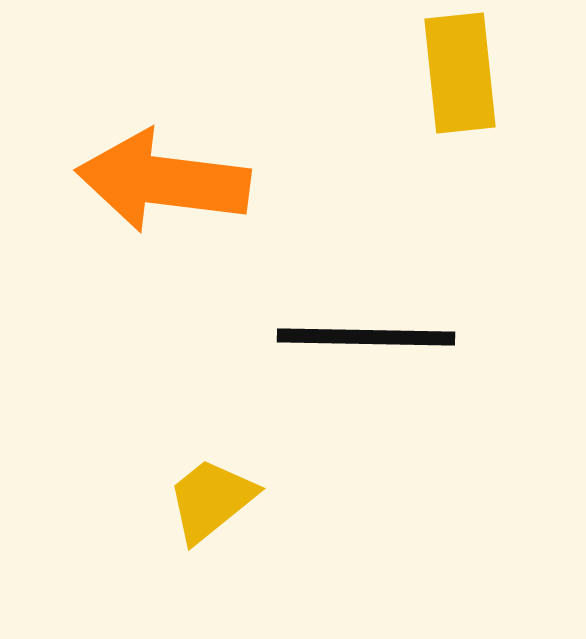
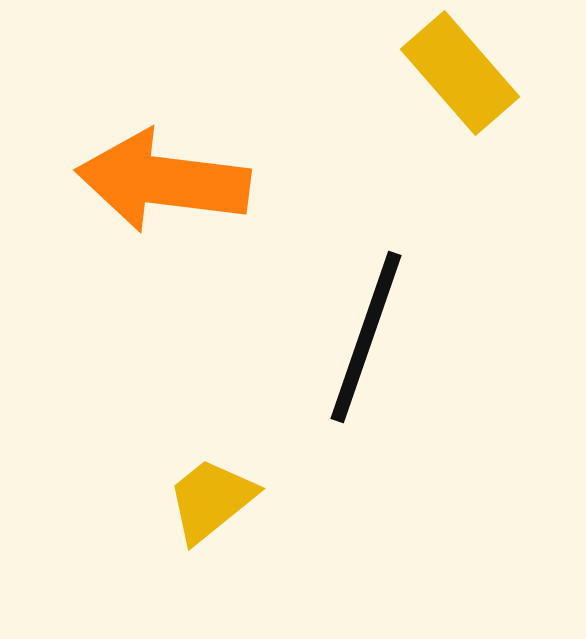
yellow rectangle: rotated 35 degrees counterclockwise
black line: rotated 72 degrees counterclockwise
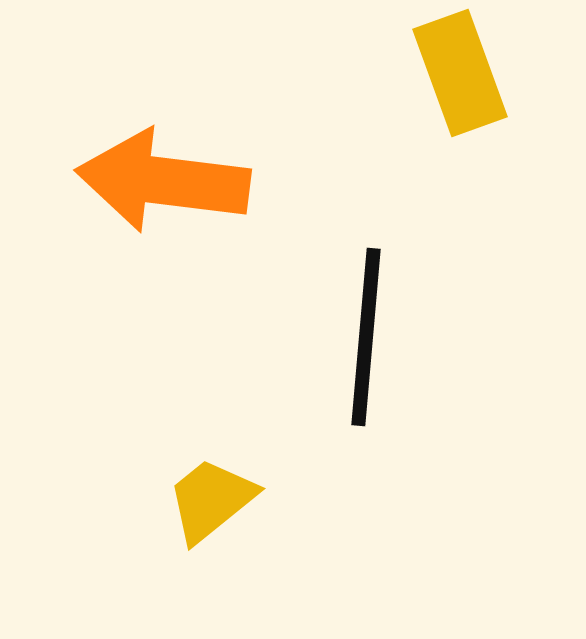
yellow rectangle: rotated 21 degrees clockwise
black line: rotated 14 degrees counterclockwise
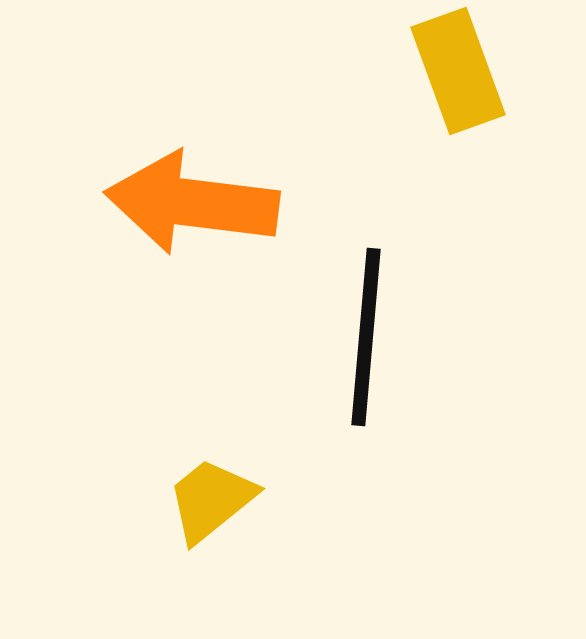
yellow rectangle: moved 2 px left, 2 px up
orange arrow: moved 29 px right, 22 px down
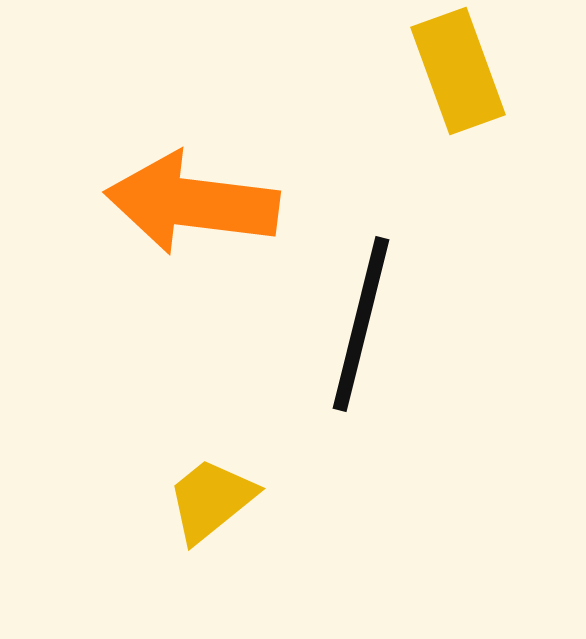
black line: moved 5 px left, 13 px up; rotated 9 degrees clockwise
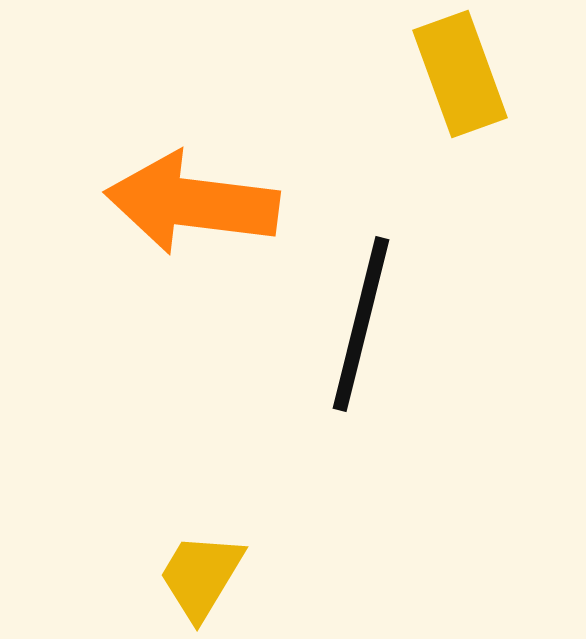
yellow rectangle: moved 2 px right, 3 px down
yellow trapezoid: moved 10 px left, 76 px down; rotated 20 degrees counterclockwise
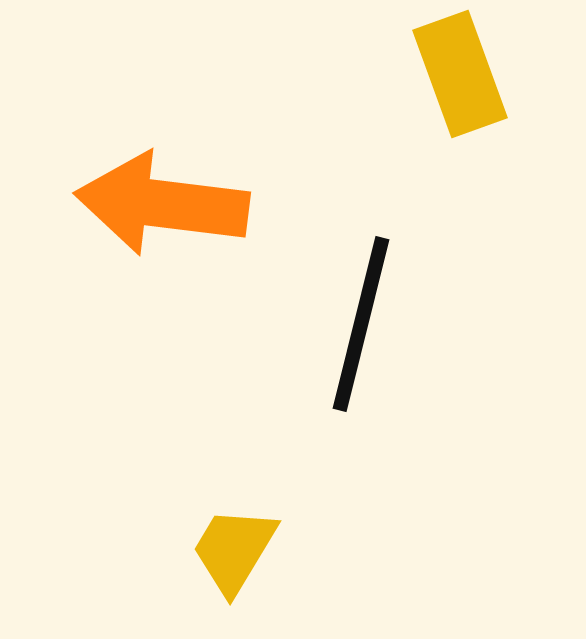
orange arrow: moved 30 px left, 1 px down
yellow trapezoid: moved 33 px right, 26 px up
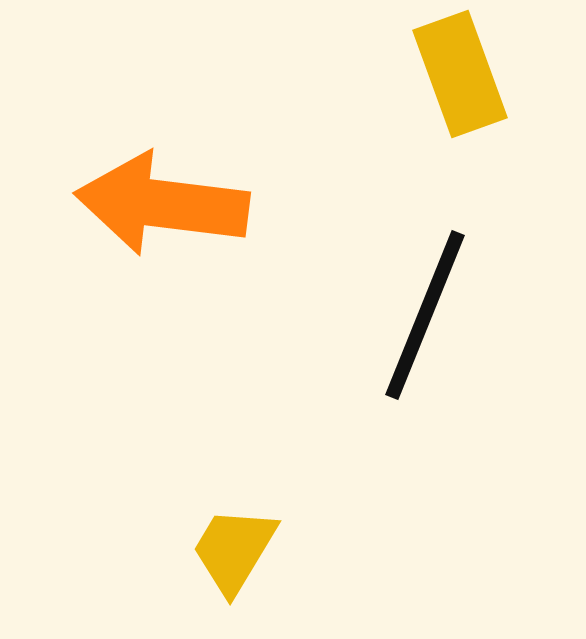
black line: moved 64 px right, 9 px up; rotated 8 degrees clockwise
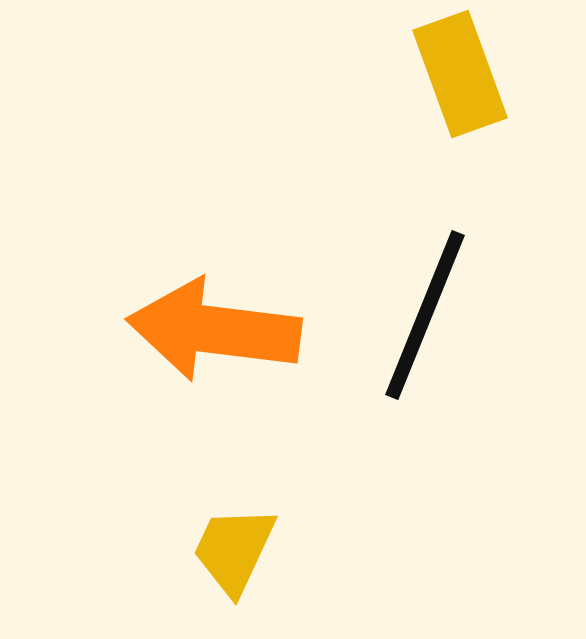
orange arrow: moved 52 px right, 126 px down
yellow trapezoid: rotated 6 degrees counterclockwise
